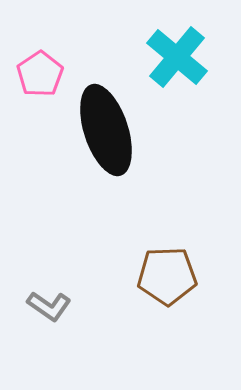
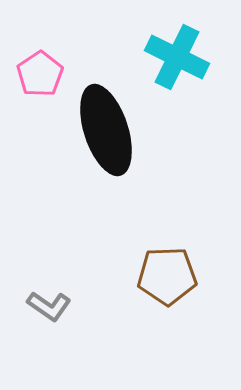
cyan cross: rotated 14 degrees counterclockwise
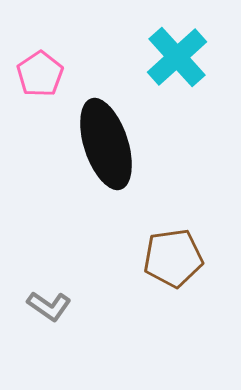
cyan cross: rotated 22 degrees clockwise
black ellipse: moved 14 px down
brown pentagon: moved 6 px right, 18 px up; rotated 6 degrees counterclockwise
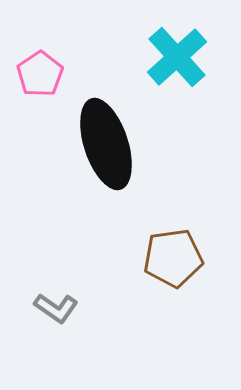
gray L-shape: moved 7 px right, 2 px down
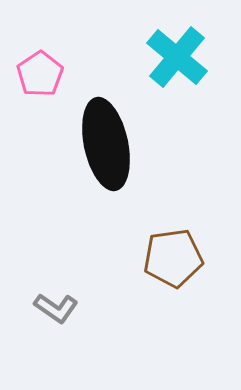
cyan cross: rotated 8 degrees counterclockwise
black ellipse: rotated 6 degrees clockwise
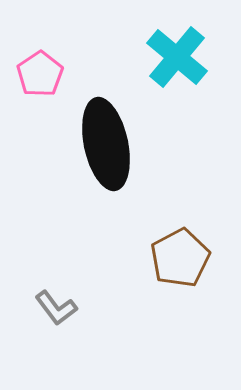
brown pentagon: moved 7 px right; rotated 20 degrees counterclockwise
gray L-shape: rotated 18 degrees clockwise
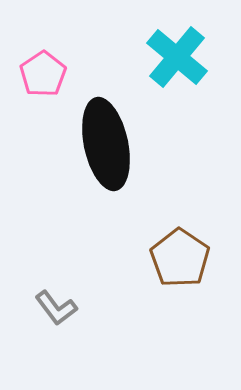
pink pentagon: moved 3 px right
brown pentagon: rotated 10 degrees counterclockwise
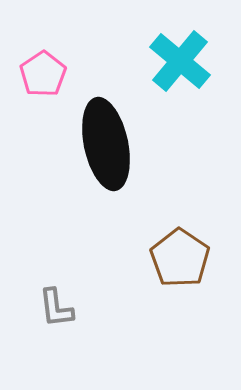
cyan cross: moved 3 px right, 4 px down
gray L-shape: rotated 30 degrees clockwise
